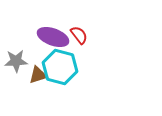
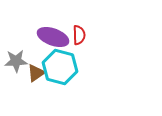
red semicircle: rotated 36 degrees clockwise
brown triangle: moved 2 px left, 2 px up; rotated 18 degrees counterclockwise
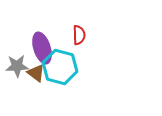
purple ellipse: moved 11 px left, 11 px down; rotated 52 degrees clockwise
gray star: moved 1 px right, 5 px down
brown triangle: rotated 48 degrees counterclockwise
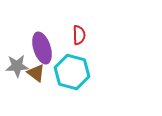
cyan hexagon: moved 12 px right, 5 px down
